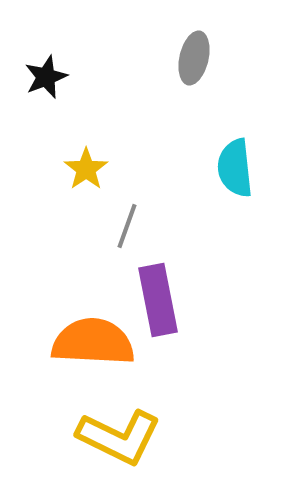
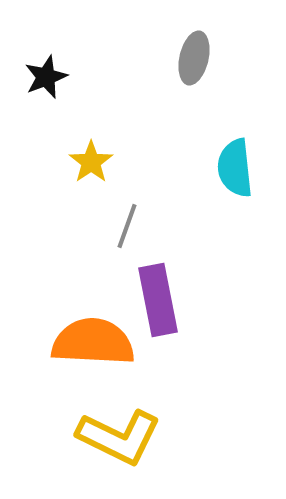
yellow star: moved 5 px right, 7 px up
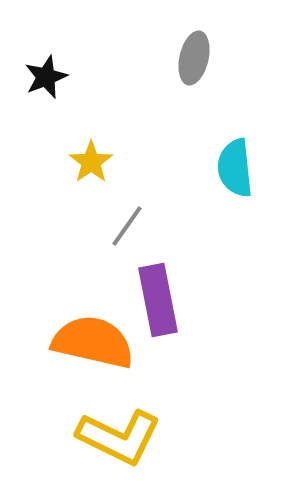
gray line: rotated 15 degrees clockwise
orange semicircle: rotated 10 degrees clockwise
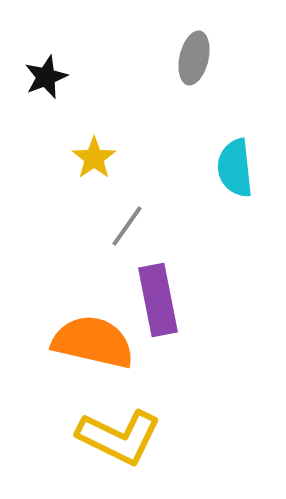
yellow star: moved 3 px right, 4 px up
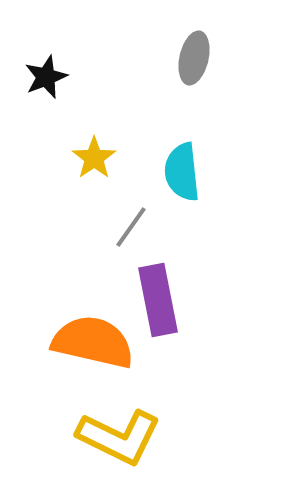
cyan semicircle: moved 53 px left, 4 px down
gray line: moved 4 px right, 1 px down
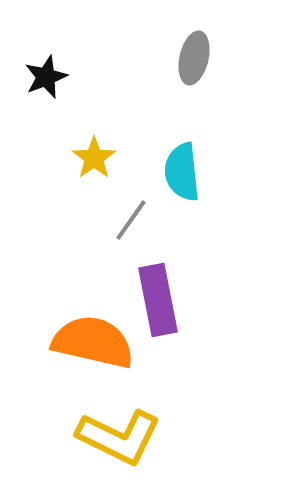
gray line: moved 7 px up
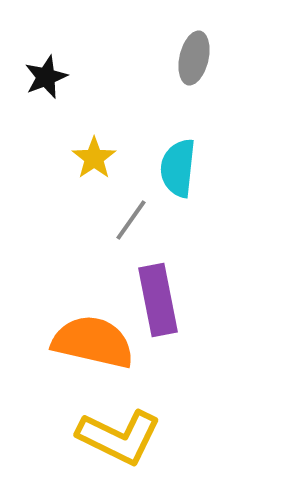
cyan semicircle: moved 4 px left, 4 px up; rotated 12 degrees clockwise
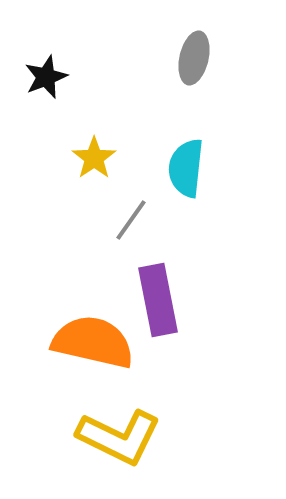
cyan semicircle: moved 8 px right
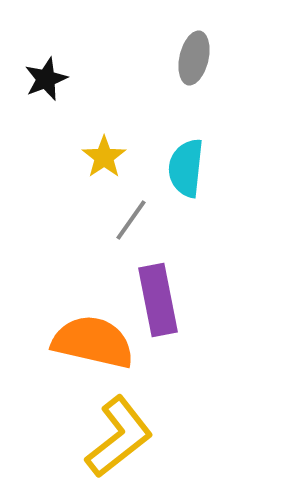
black star: moved 2 px down
yellow star: moved 10 px right, 1 px up
yellow L-shape: rotated 64 degrees counterclockwise
